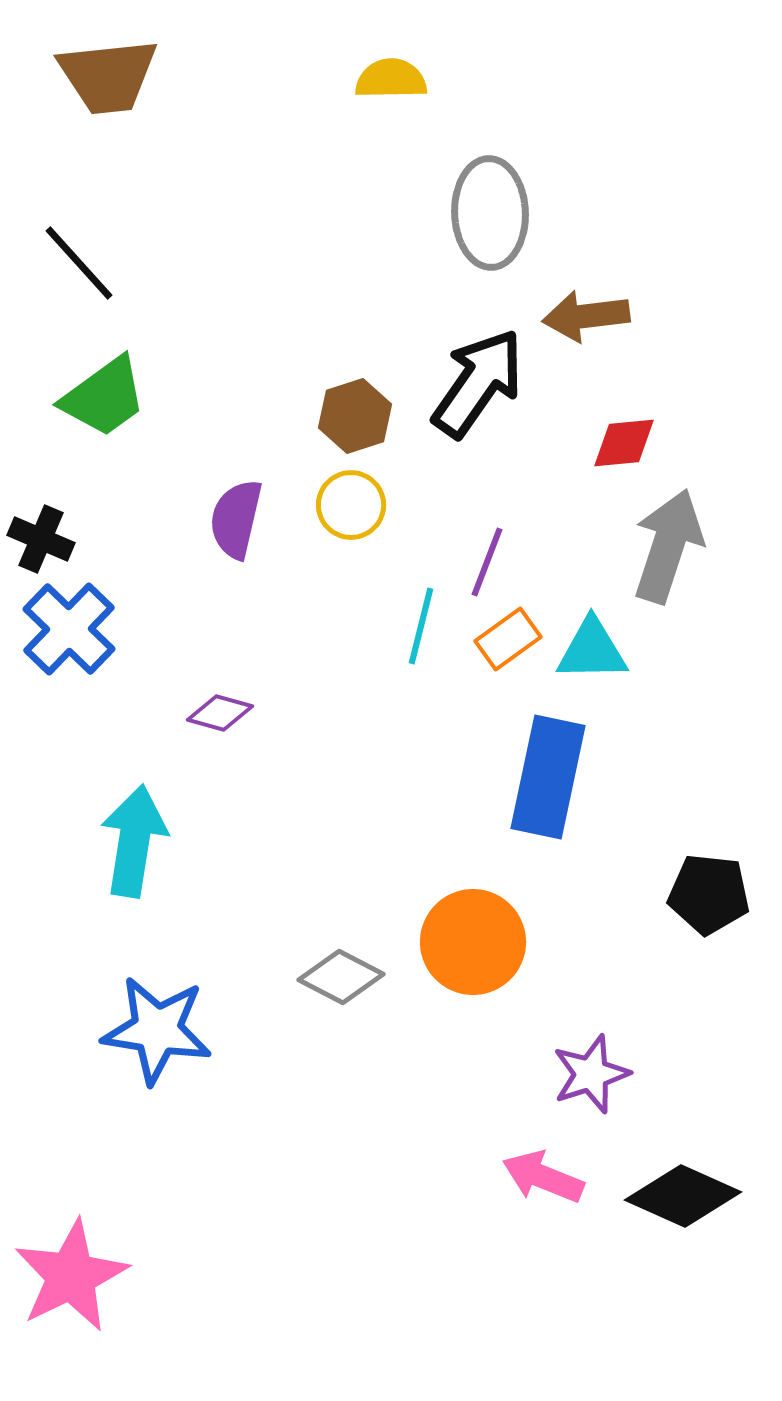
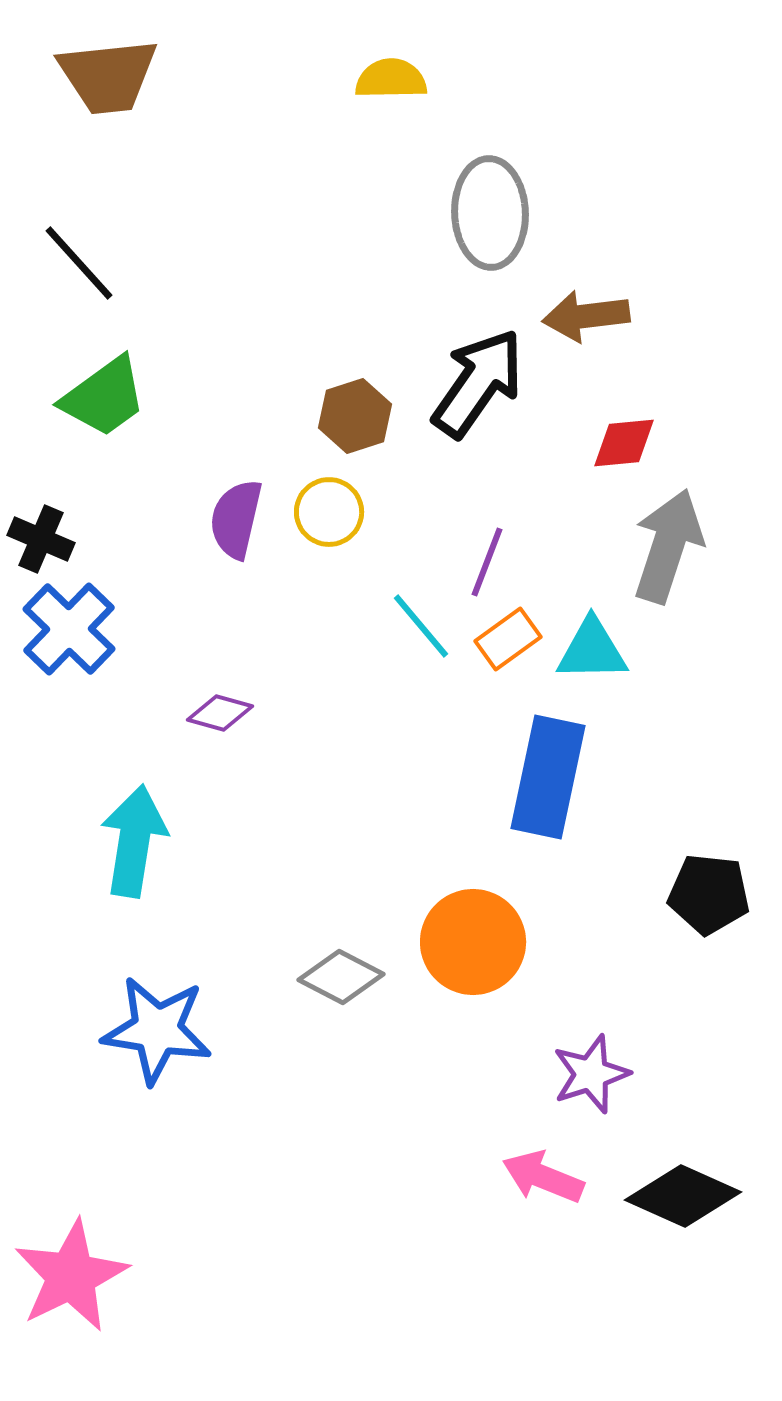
yellow circle: moved 22 px left, 7 px down
cyan line: rotated 54 degrees counterclockwise
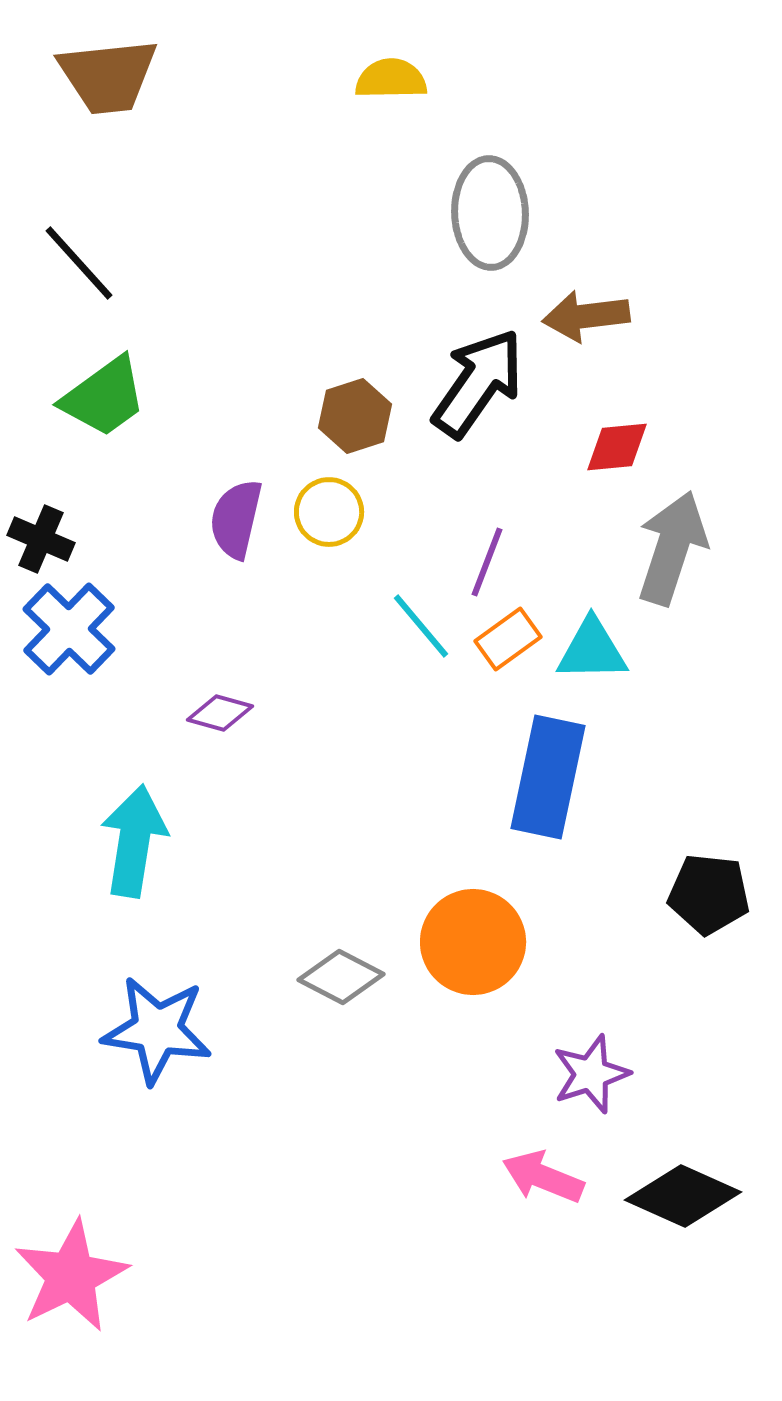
red diamond: moved 7 px left, 4 px down
gray arrow: moved 4 px right, 2 px down
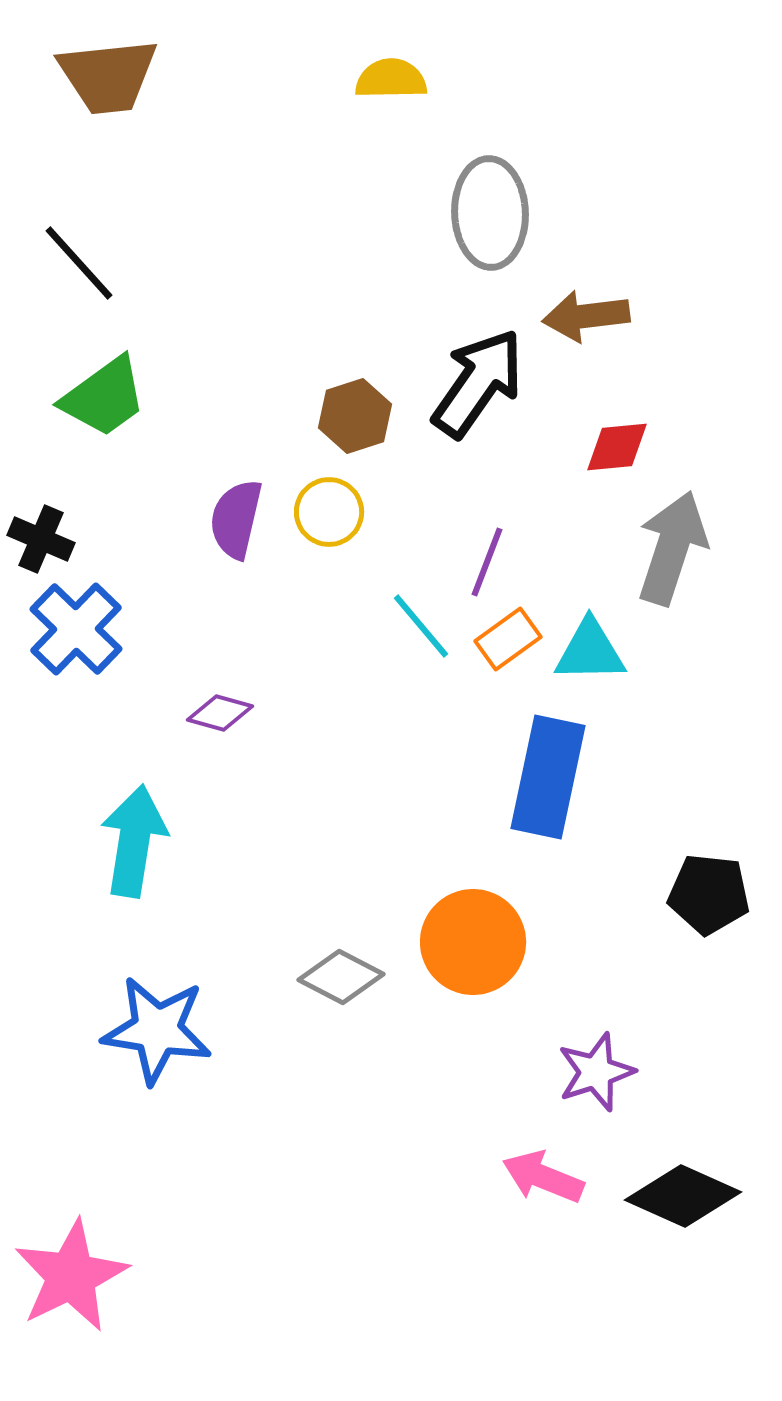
blue cross: moved 7 px right
cyan triangle: moved 2 px left, 1 px down
purple star: moved 5 px right, 2 px up
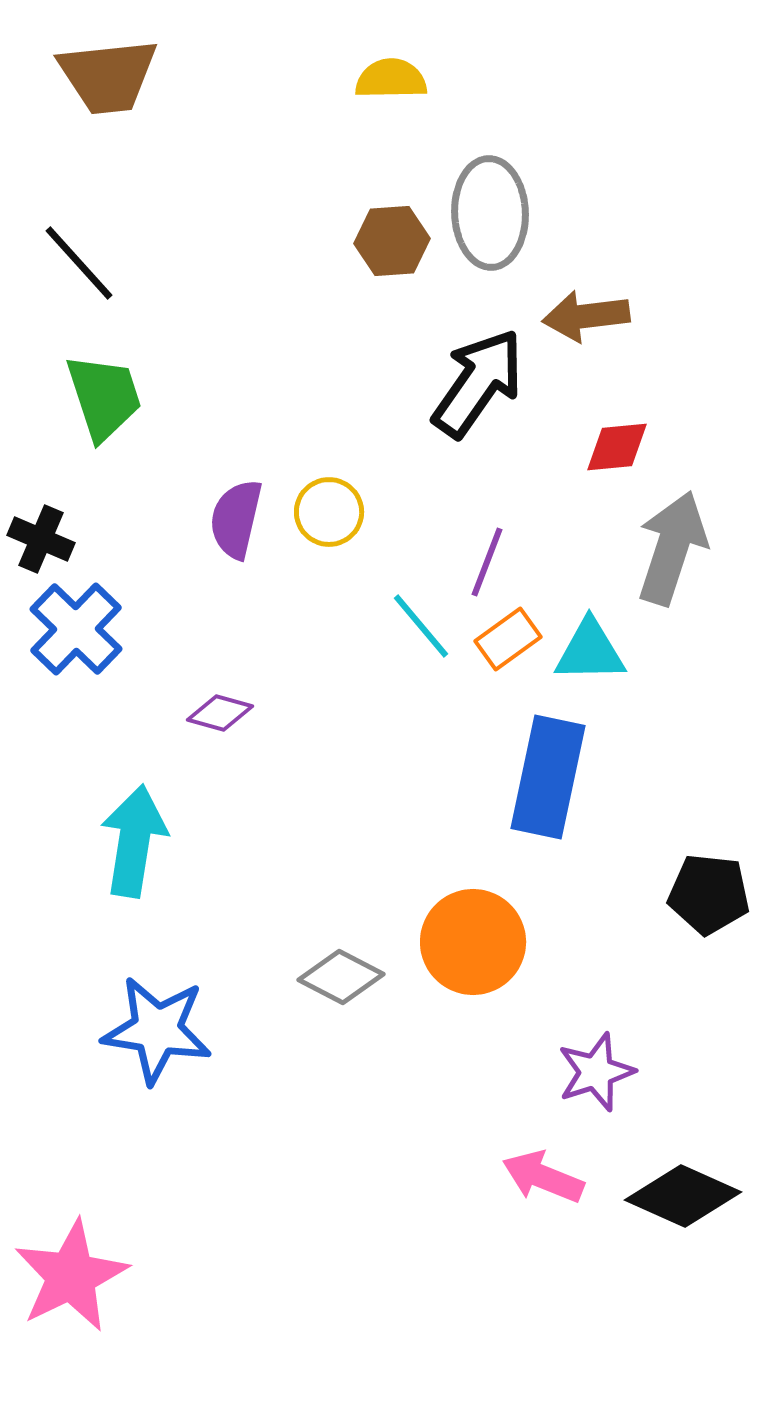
green trapezoid: rotated 72 degrees counterclockwise
brown hexagon: moved 37 px right, 175 px up; rotated 14 degrees clockwise
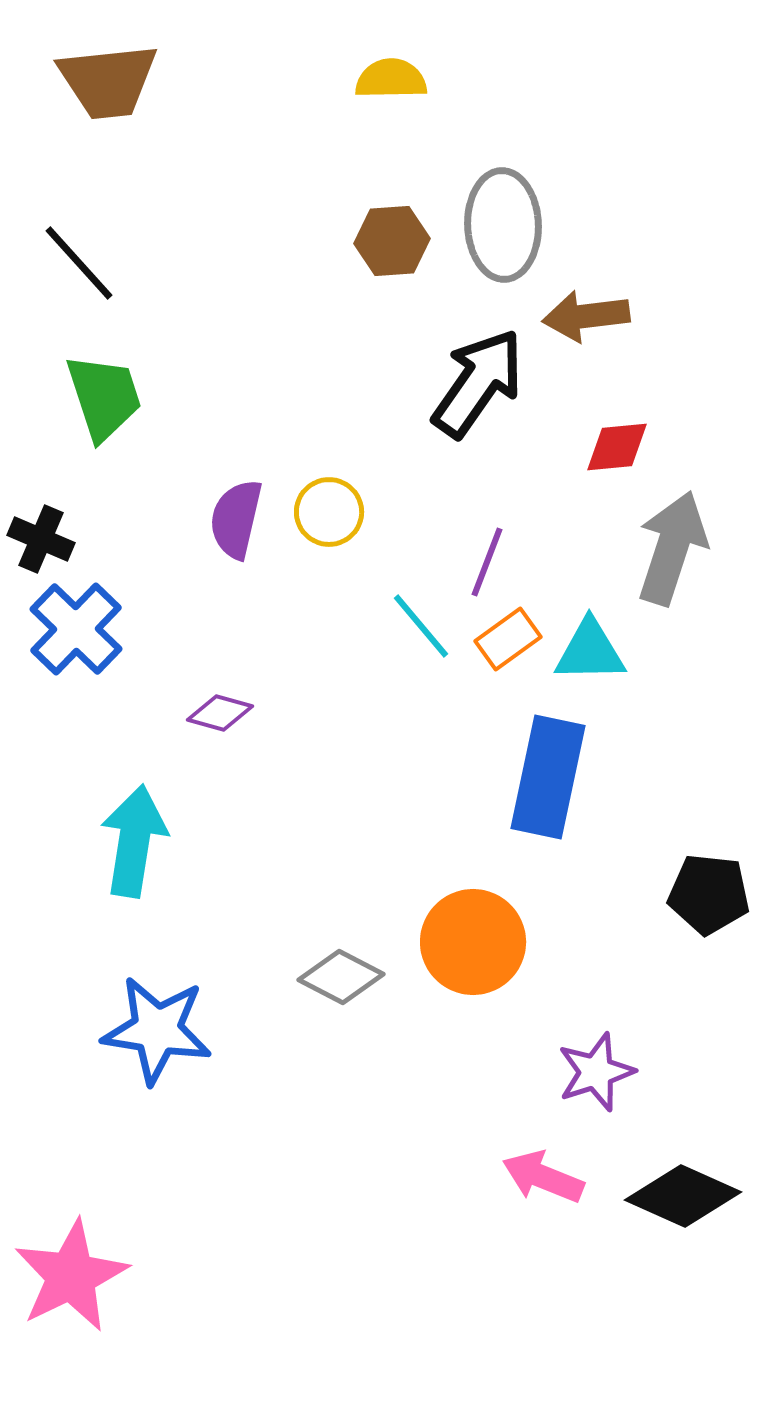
brown trapezoid: moved 5 px down
gray ellipse: moved 13 px right, 12 px down
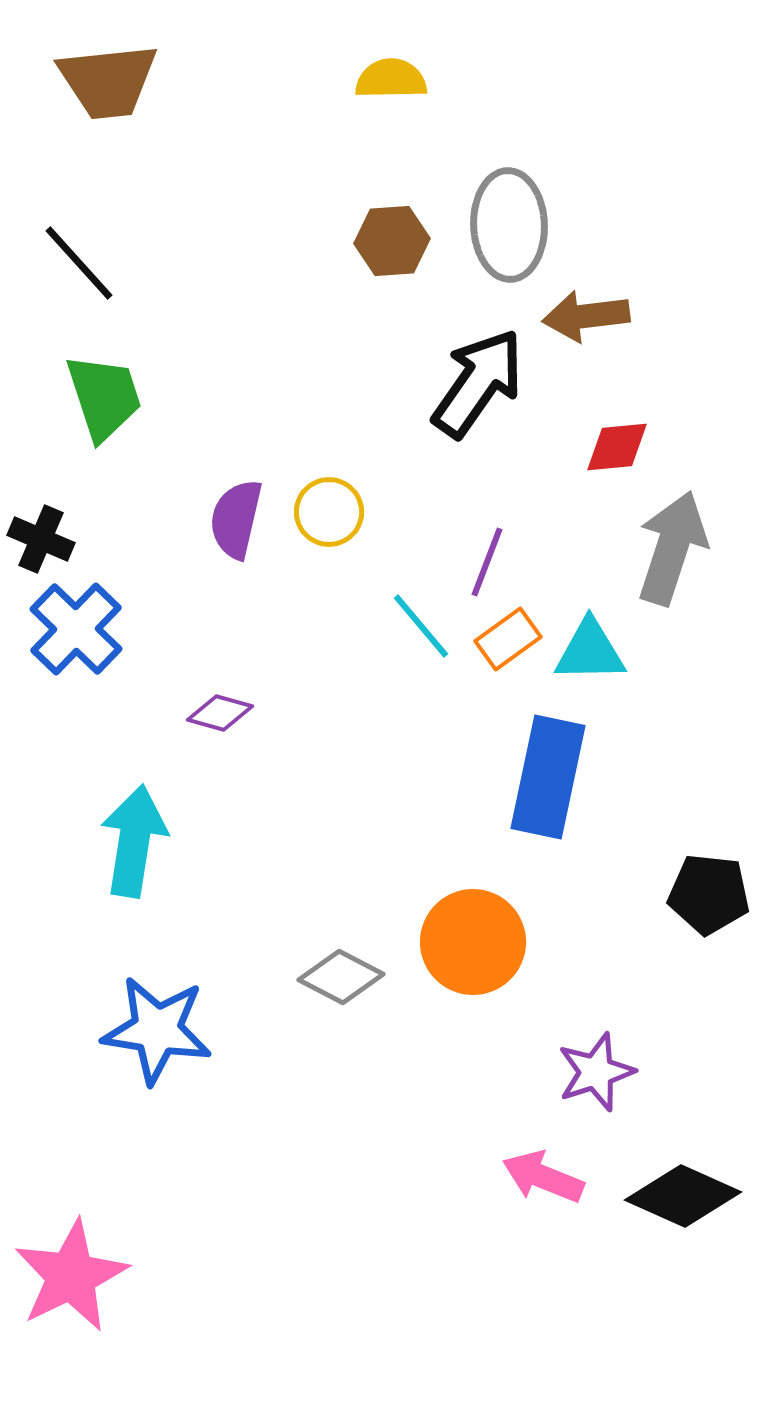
gray ellipse: moved 6 px right
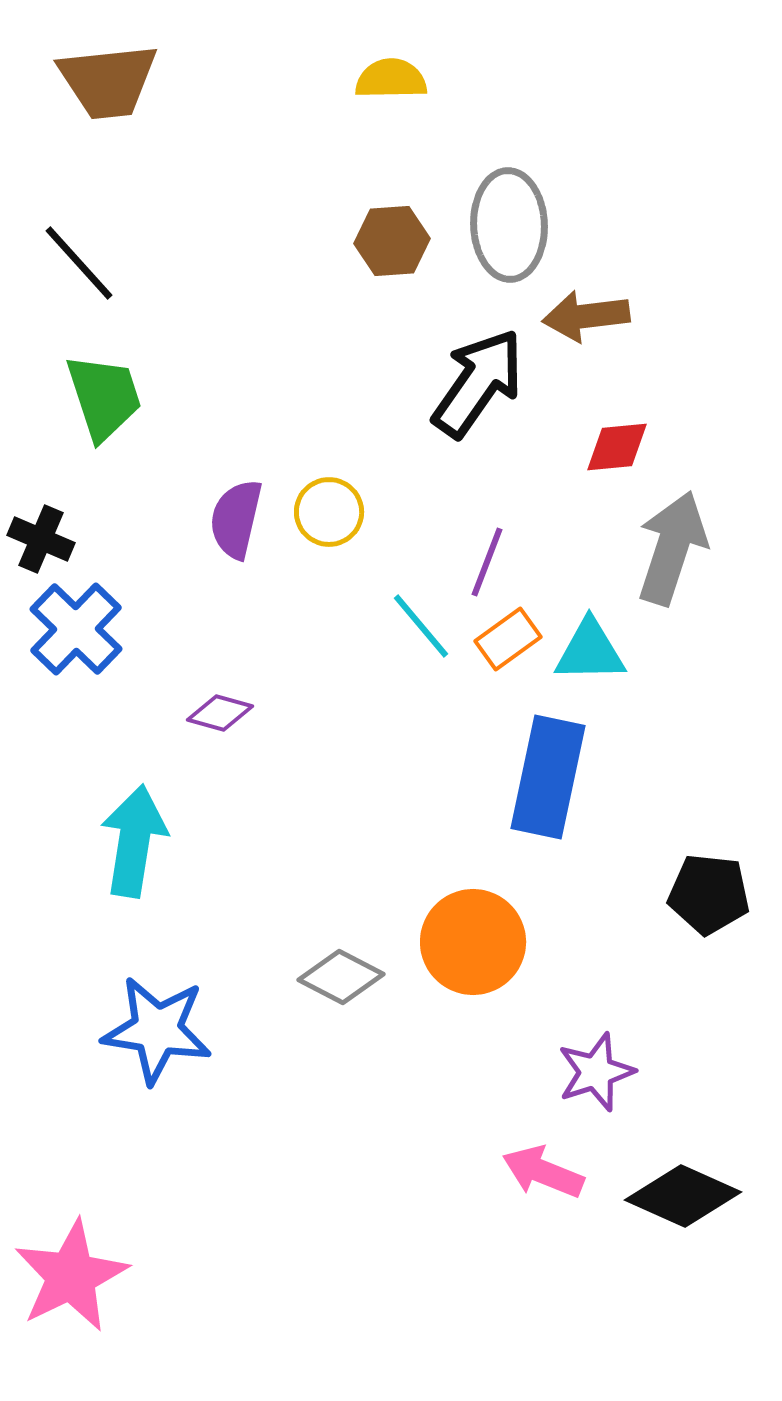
pink arrow: moved 5 px up
